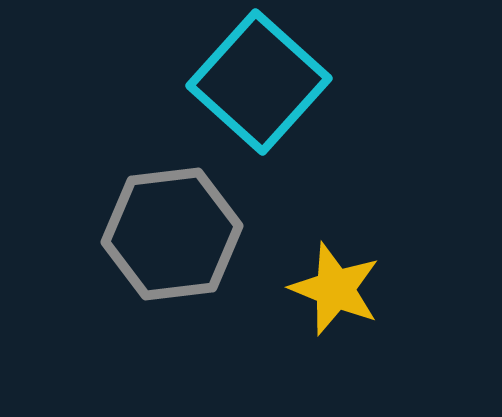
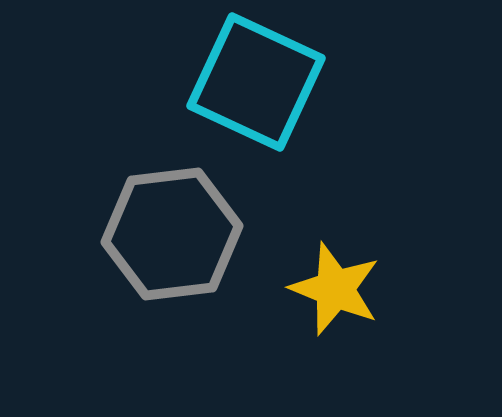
cyan square: moved 3 px left; rotated 17 degrees counterclockwise
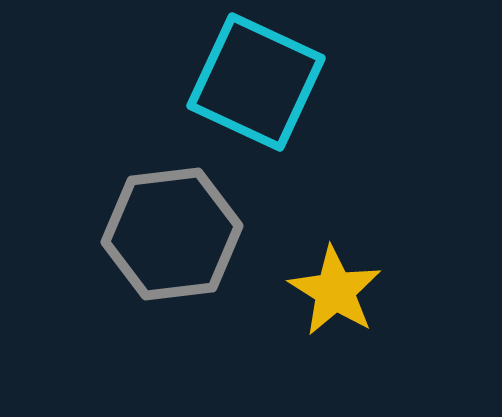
yellow star: moved 2 px down; rotated 10 degrees clockwise
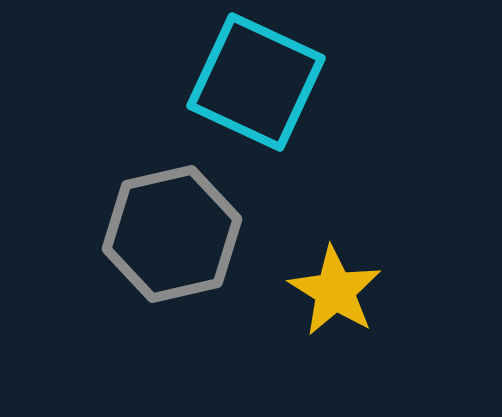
gray hexagon: rotated 6 degrees counterclockwise
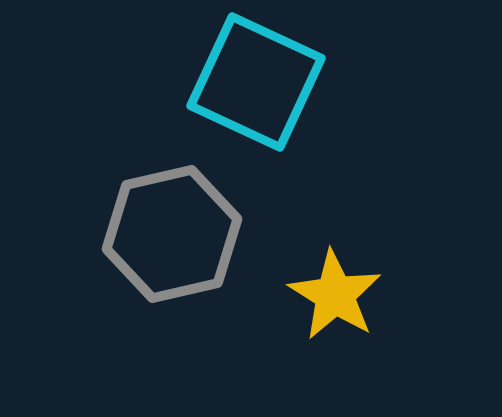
yellow star: moved 4 px down
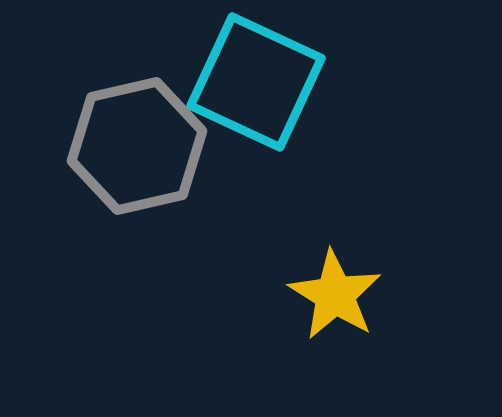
gray hexagon: moved 35 px left, 88 px up
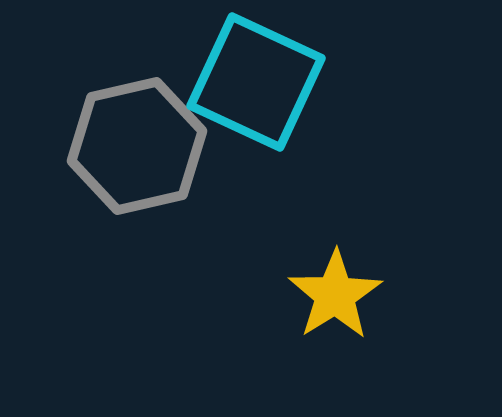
yellow star: rotated 8 degrees clockwise
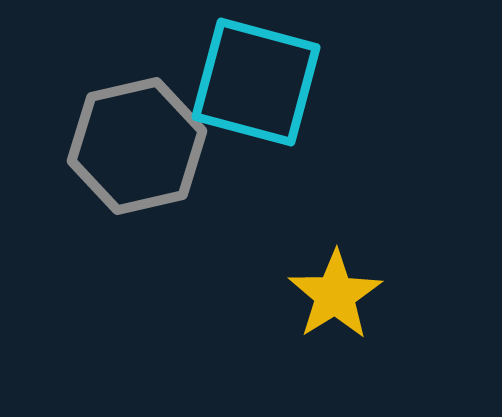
cyan square: rotated 10 degrees counterclockwise
